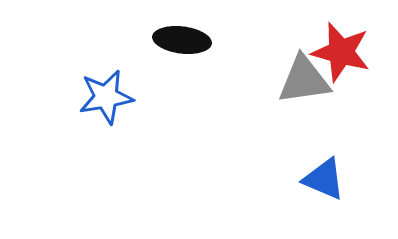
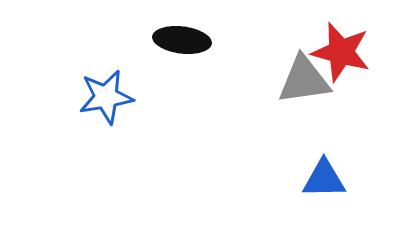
blue triangle: rotated 24 degrees counterclockwise
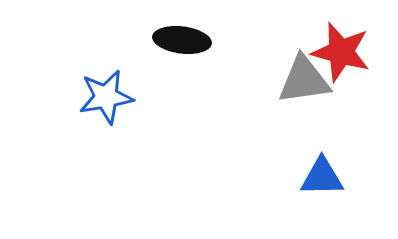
blue triangle: moved 2 px left, 2 px up
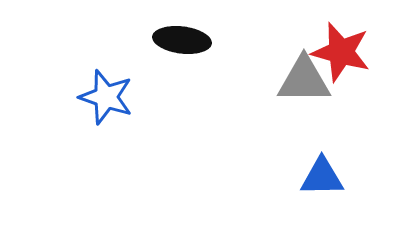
gray triangle: rotated 8 degrees clockwise
blue star: rotated 28 degrees clockwise
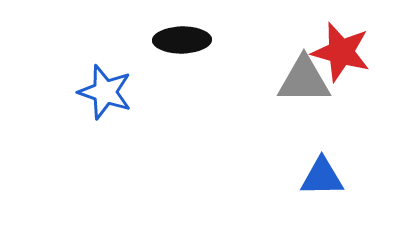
black ellipse: rotated 8 degrees counterclockwise
blue star: moved 1 px left, 5 px up
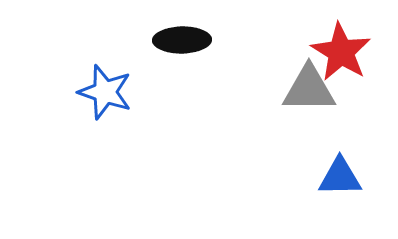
red star: rotated 16 degrees clockwise
gray triangle: moved 5 px right, 9 px down
blue triangle: moved 18 px right
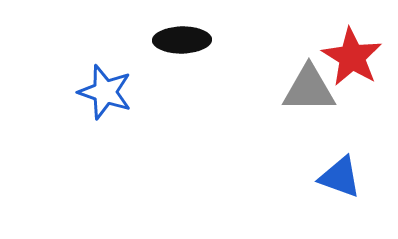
red star: moved 11 px right, 5 px down
blue triangle: rotated 21 degrees clockwise
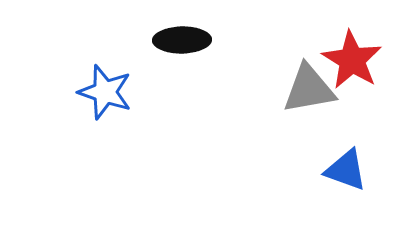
red star: moved 3 px down
gray triangle: rotated 10 degrees counterclockwise
blue triangle: moved 6 px right, 7 px up
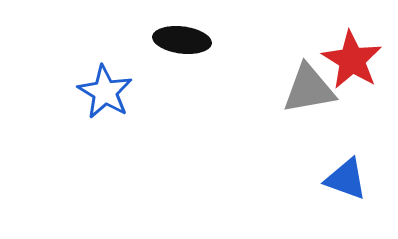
black ellipse: rotated 8 degrees clockwise
blue star: rotated 12 degrees clockwise
blue triangle: moved 9 px down
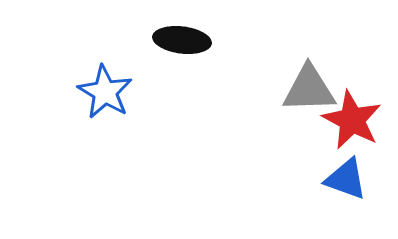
red star: moved 60 px down; rotated 4 degrees counterclockwise
gray triangle: rotated 8 degrees clockwise
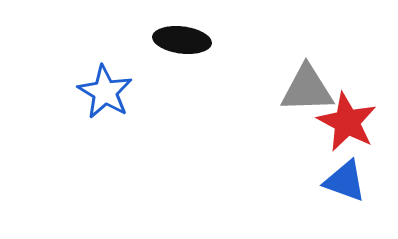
gray triangle: moved 2 px left
red star: moved 5 px left, 2 px down
blue triangle: moved 1 px left, 2 px down
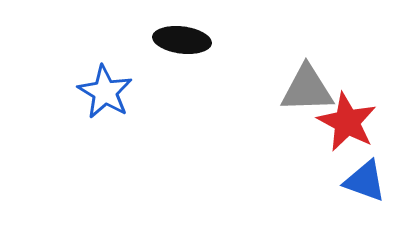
blue triangle: moved 20 px right
